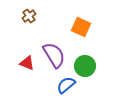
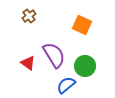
orange square: moved 1 px right, 2 px up
red triangle: moved 1 px right; rotated 14 degrees clockwise
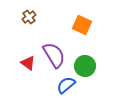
brown cross: moved 1 px down
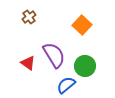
orange square: rotated 18 degrees clockwise
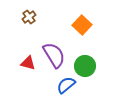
red triangle: rotated 21 degrees counterclockwise
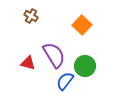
brown cross: moved 2 px right, 1 px up; rotated 24 degrees counterclockwise
blue semicircle: moved 1 px left, 4 px up; rotated 12 degrees counterclockwise
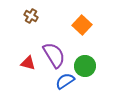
blue semicircle: rotated 18 degrees clockwise
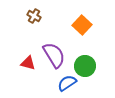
brown cross: moved 3 px right
blue semicircle: moved 2 px right, 2 px down
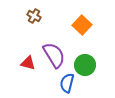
green circle: moved 1 px up
blue semicircle: rotated 42 degrees counterclockwise
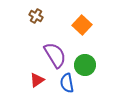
brown cross: moved 2 px right
purple semicircle: moved 1 px right
red triangle: moved 9 px right, 17 px down; rotated 49 degrees counterclockwise
blue semicircle: rotated 24 degrees counterclockwise
